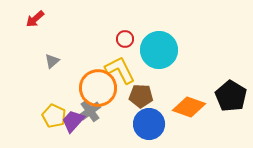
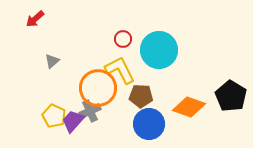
red circle: moved 2 px left
gray cross: rotated 10 degrees clockwise
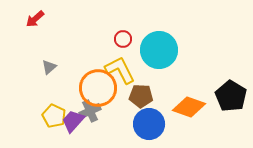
gray triangle: moved 3 px left, 6 px down
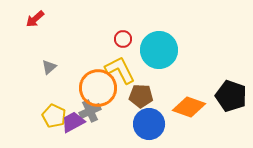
black pentagon: rotated 12 degrees counterclockwise
purple trapezoid: moved 1 px down; rotated 20 degrees clockwise
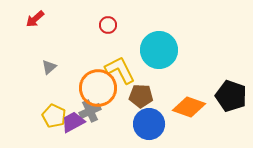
red circle: moved 15 px left, 14 px up
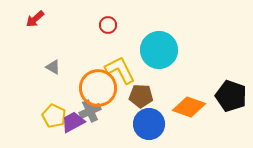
gray triangle: moved 4 px right; rotated 49 degrees counterclockwise
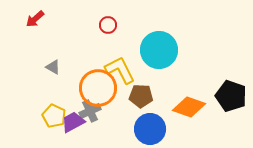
blue circle: moved 1 px right, 5 px down
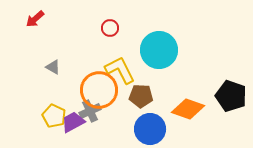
red circle: moved 2 px right, 3 px down
orange circle: moved 1 px right, 2 px down
orange diamond: moved 1 px left, 2 px down
